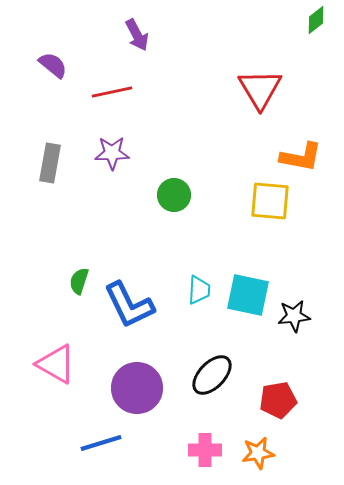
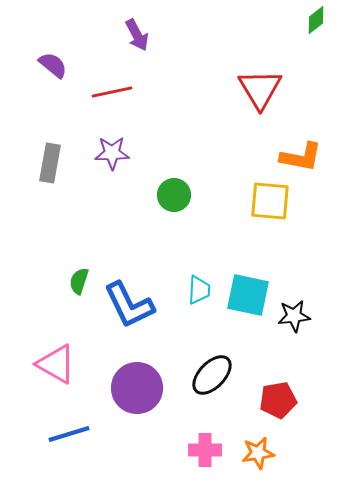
blue line: moved 32 px left, 9 px up
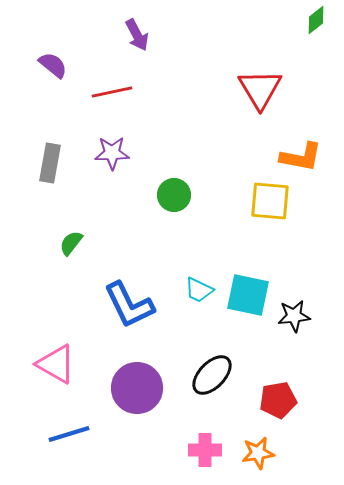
green semicircle: moved 8 px left, 38 px up; rotated 20 degrees clockwise
cyan trapezoid: rotated 112 degrees clockwise
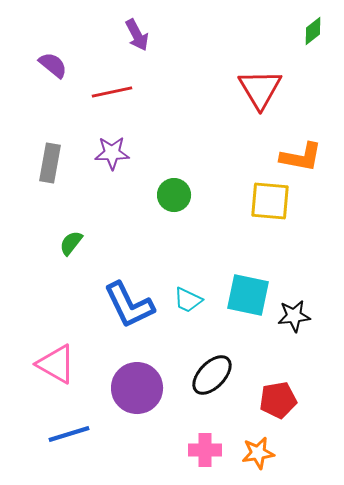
green diamond: moved 3 px left, 11 px down
cyan trapezoid: moved 11 px left, 10 px down
